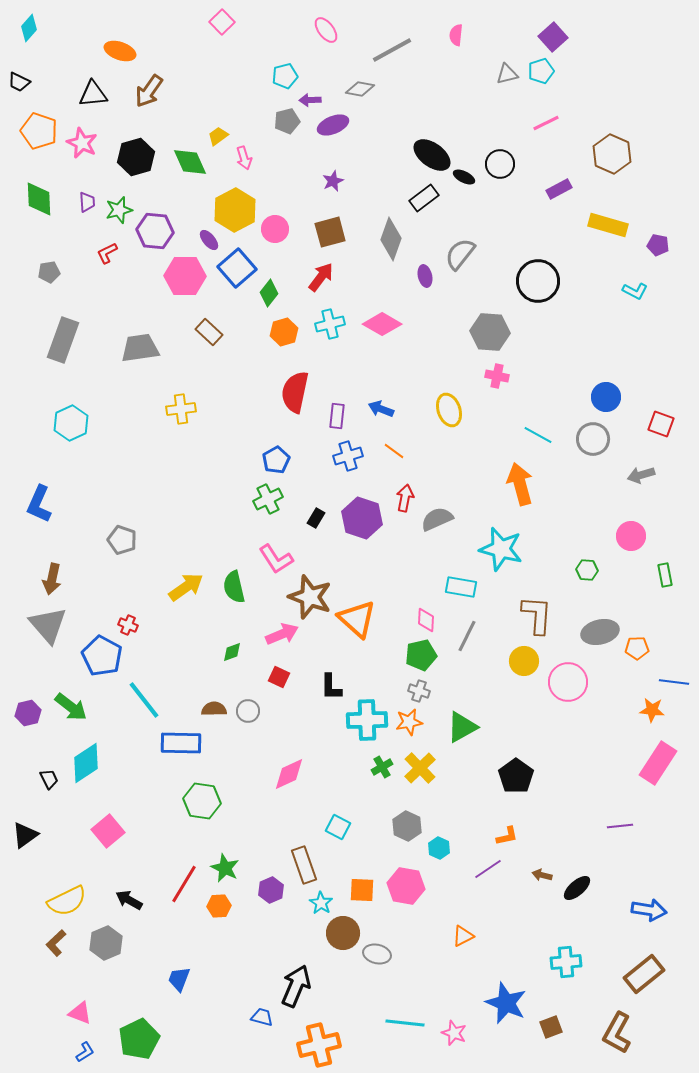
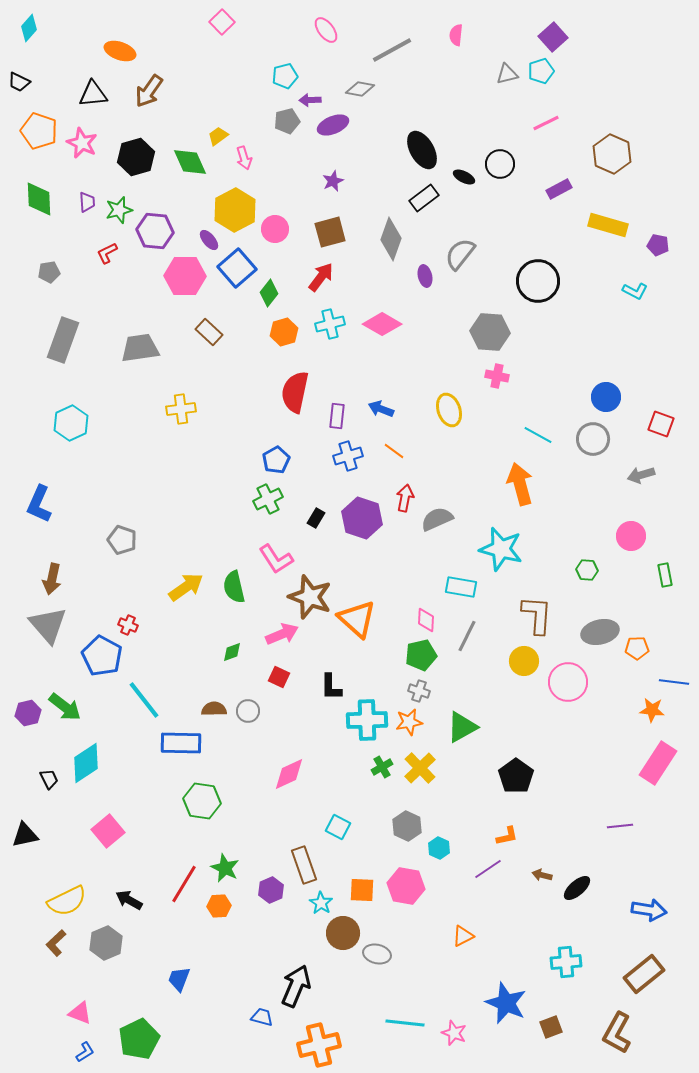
black ellipse at (432, 155): moved 10 px left, 5 px up; rotated 24 degrees clockwise
green arrow at (71, 707): moved 6 px left
black triangle at (25, 835): rotated 24 degrees clockwise
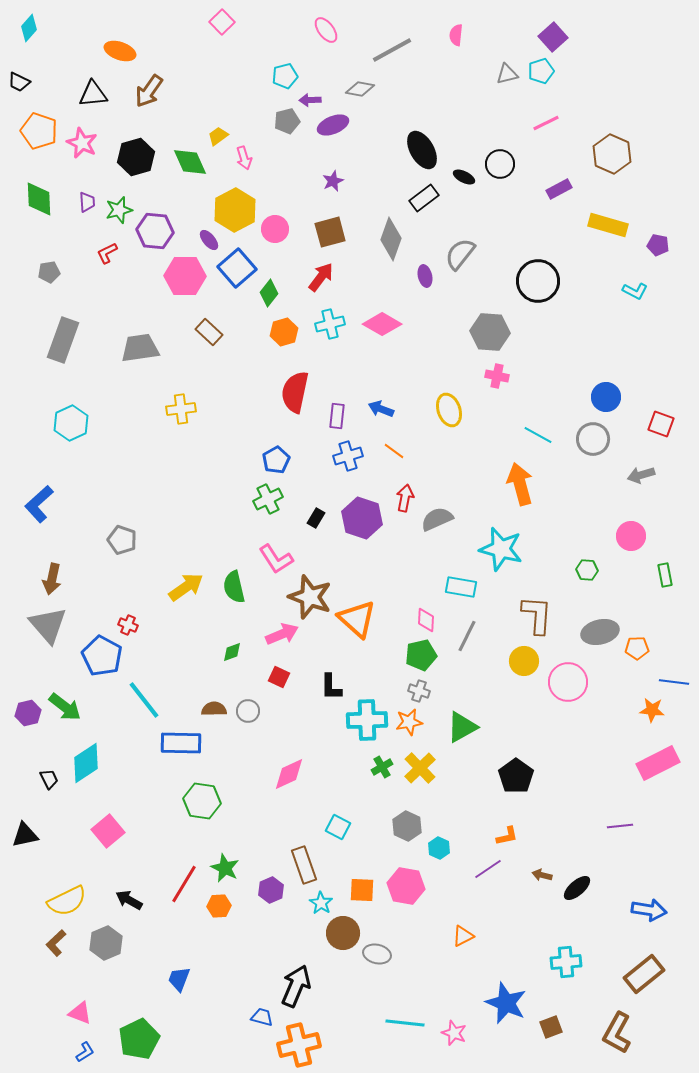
blue L-shape at (39, 504): rotated 24 degrees clockwise
pink rectangle at (658, 763): rotated 30 degrees clockwise
orange cross at (319, 1045): moved 20 px left
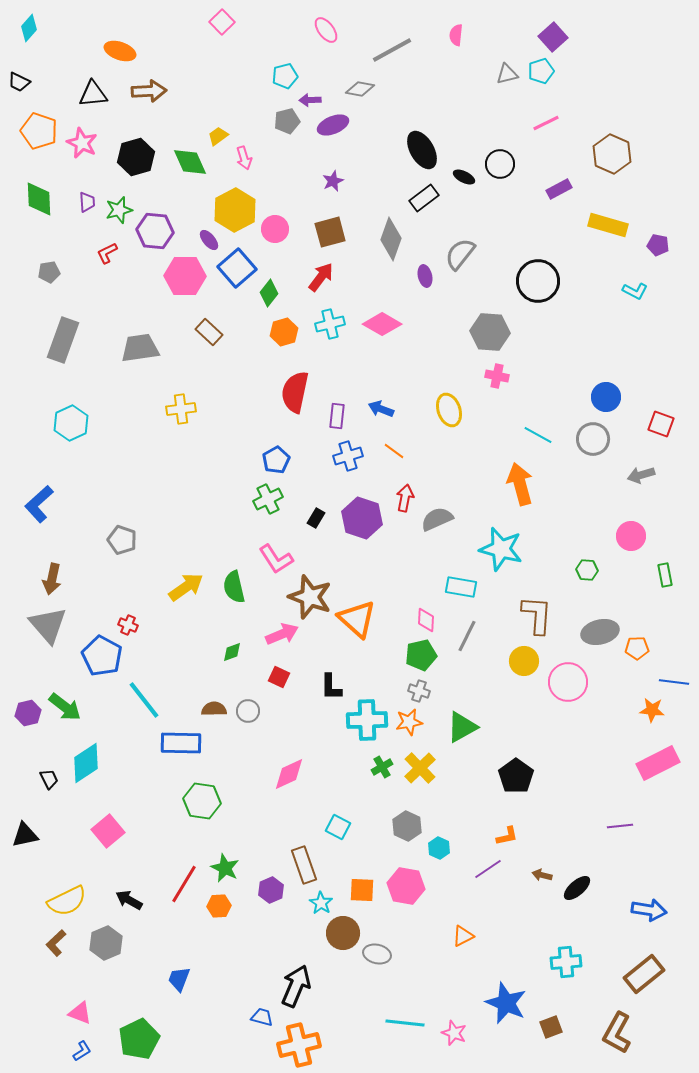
brown arrow at (149, 91): rotated 128 degrees counterclockwise
blue L-shape at (85, 1052): moved 3 px left, 1 px up
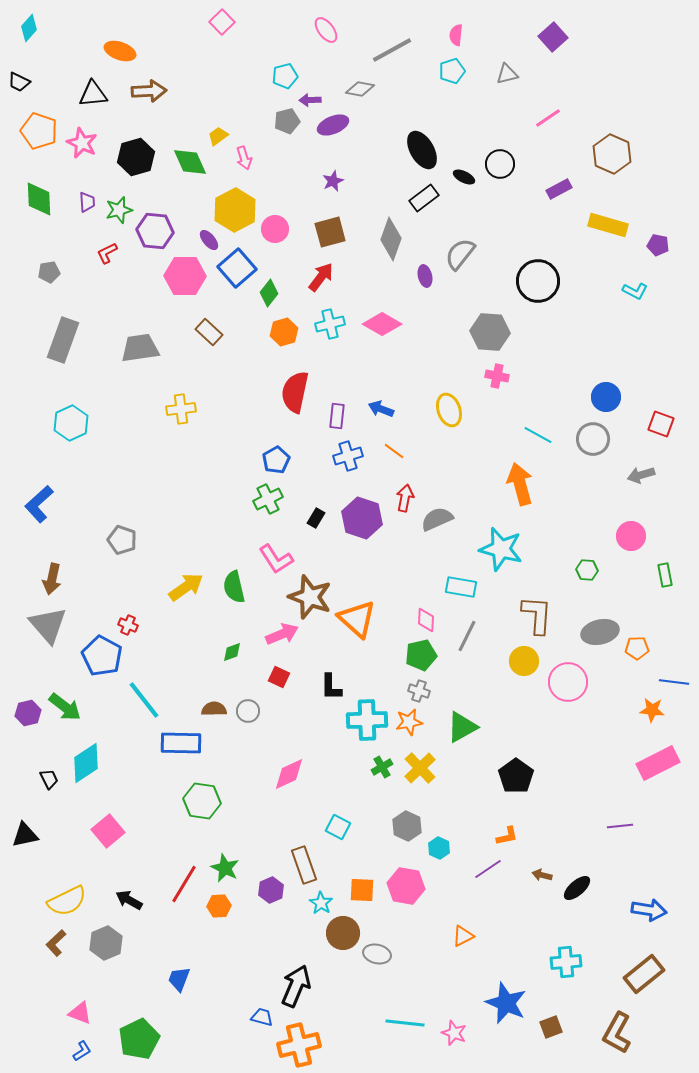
cyan pentagon at (541, 71): moved 89 px left
pink line at (546, 123): moved 2 px right, 5 px up; rotated 8 degrees counterclockwise
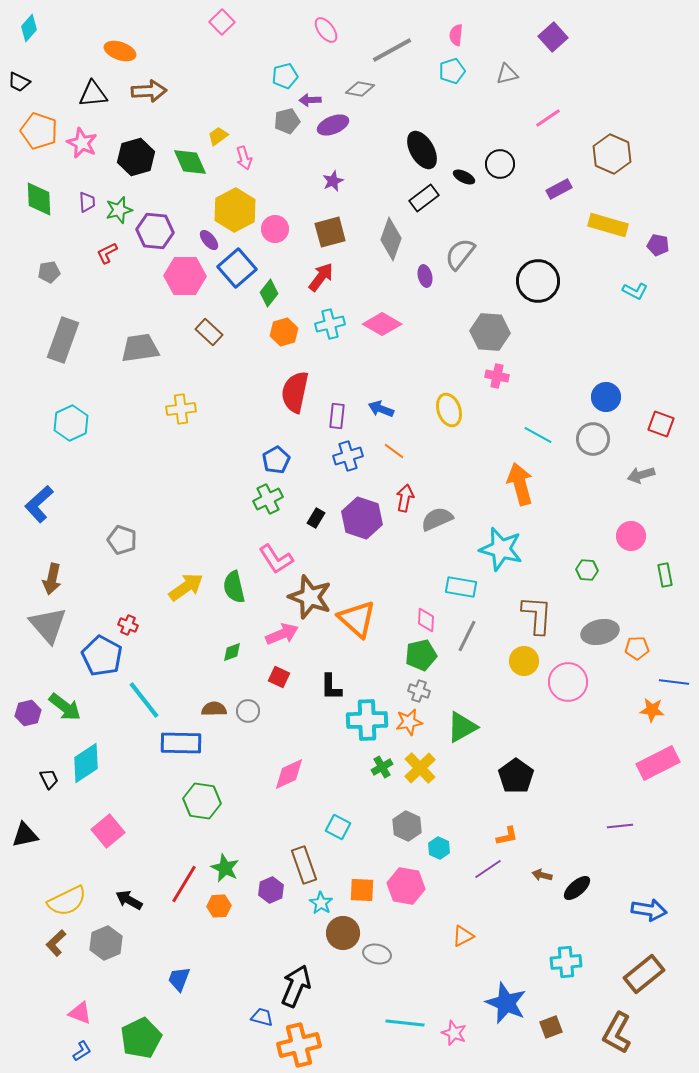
green pentagon at (139, 1039): moved 2 px right, 1 px up
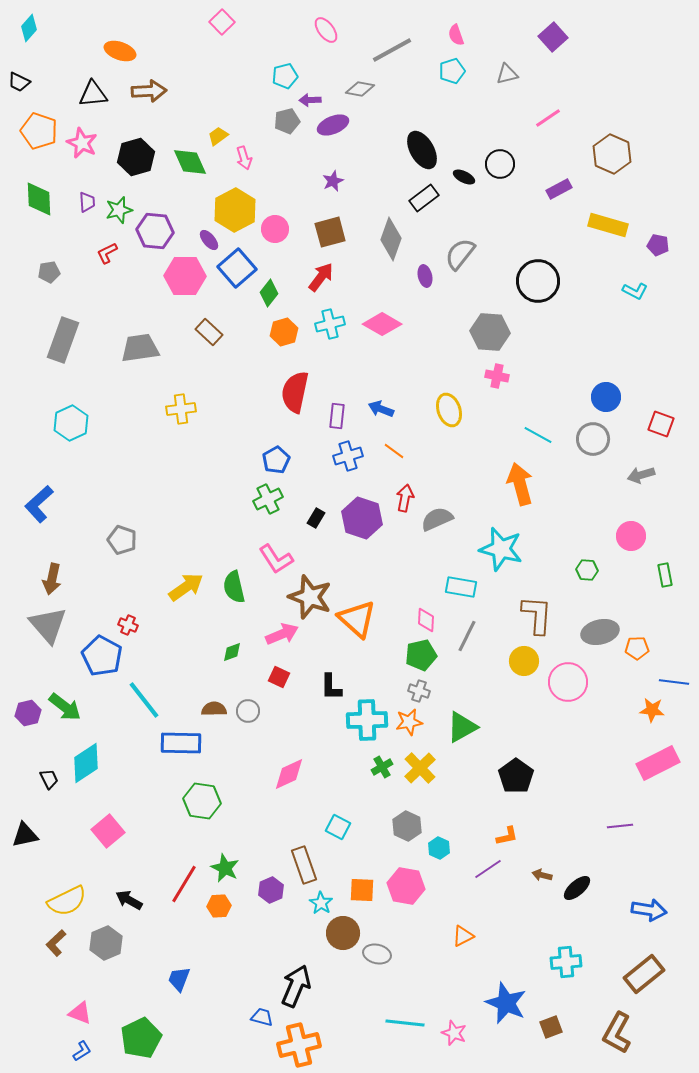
pink semicircle at (456, 35): rotated 25 degrees counterclockwise
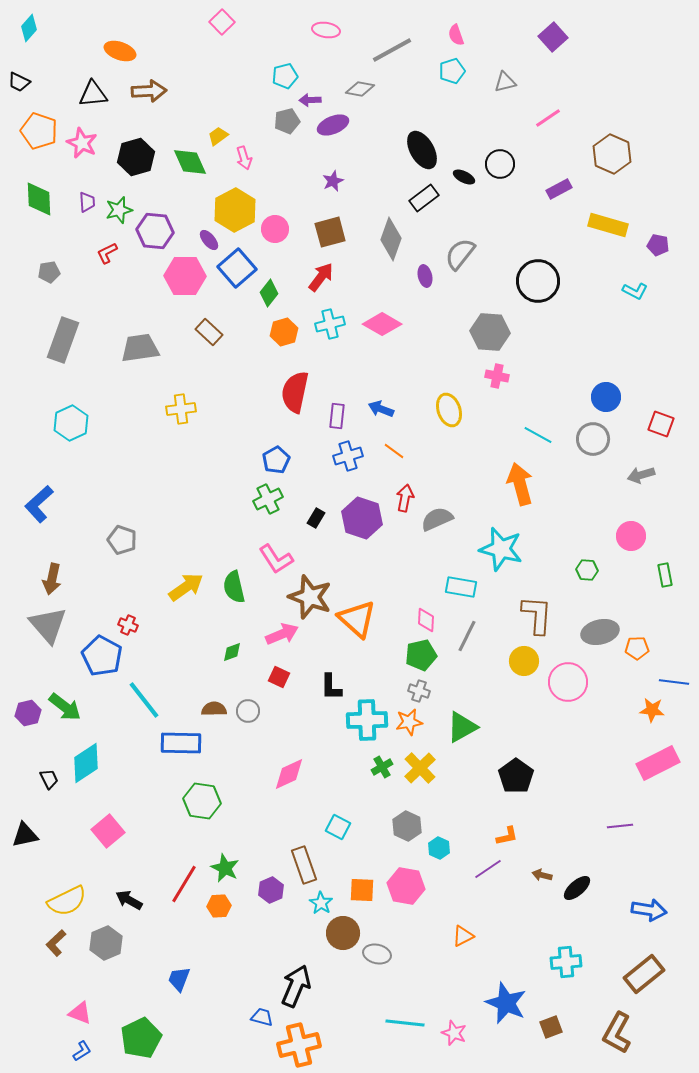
pink ellipse at (326, 30): rotated 44 degrees counterclockwise
gray triangle at (507, 74): moved 2 px left, 8 px down
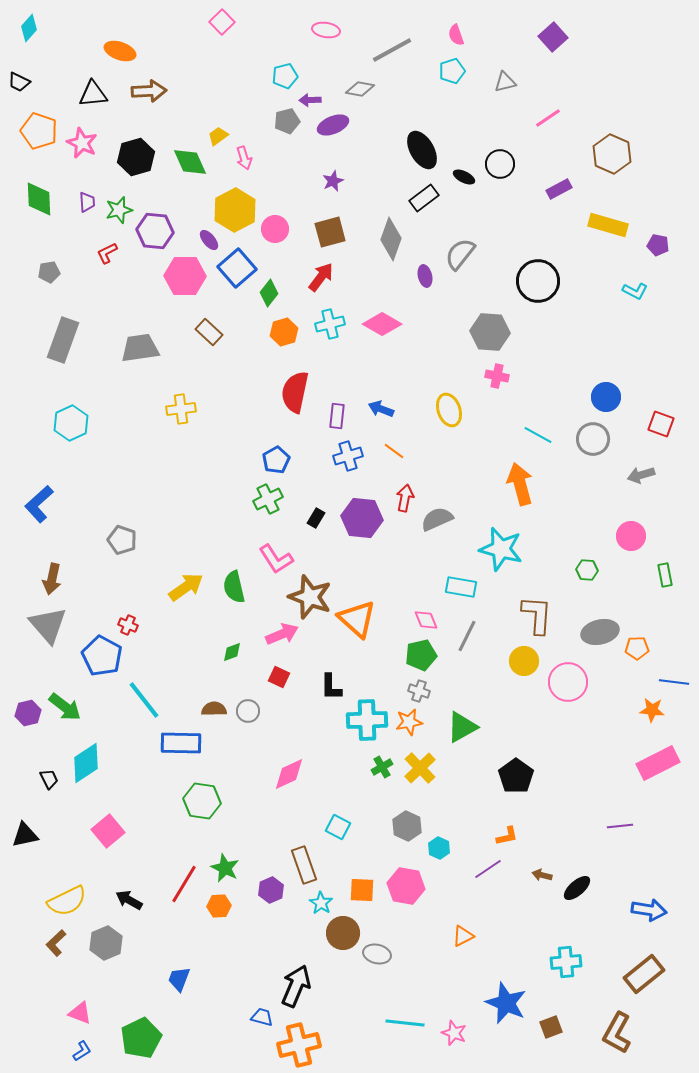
purple hexagon at (362, 518): rotated 12 degrees counterclockwise
pink diamond at (426, 620): rotated 25 degrees counterclockwise
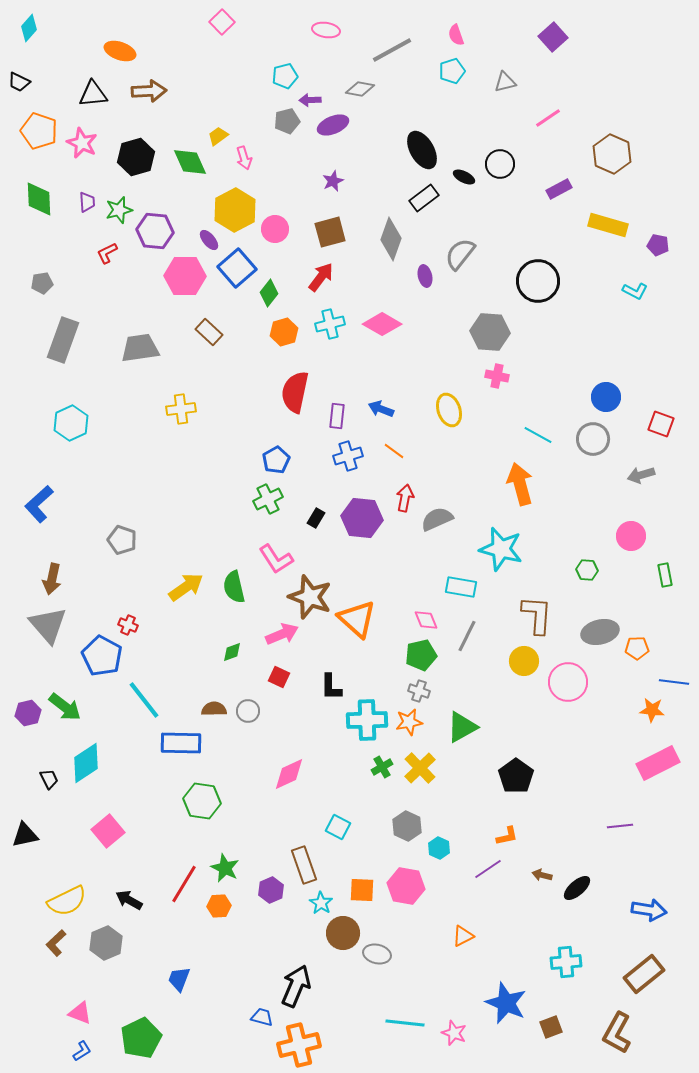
gray pentagon at (49, 272): moved 7 px left, 11 px down
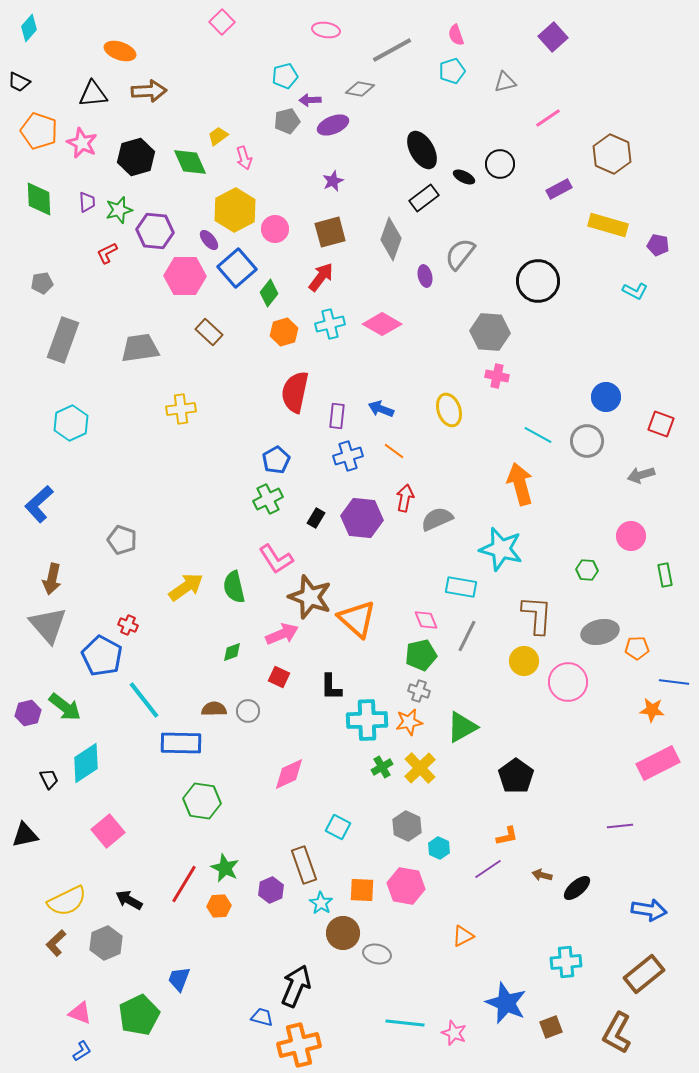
gray circle at (593, 439): moved 6 px left, 2 px down
green pentagon at (141, 1038): moved 2 px left, 23 px up
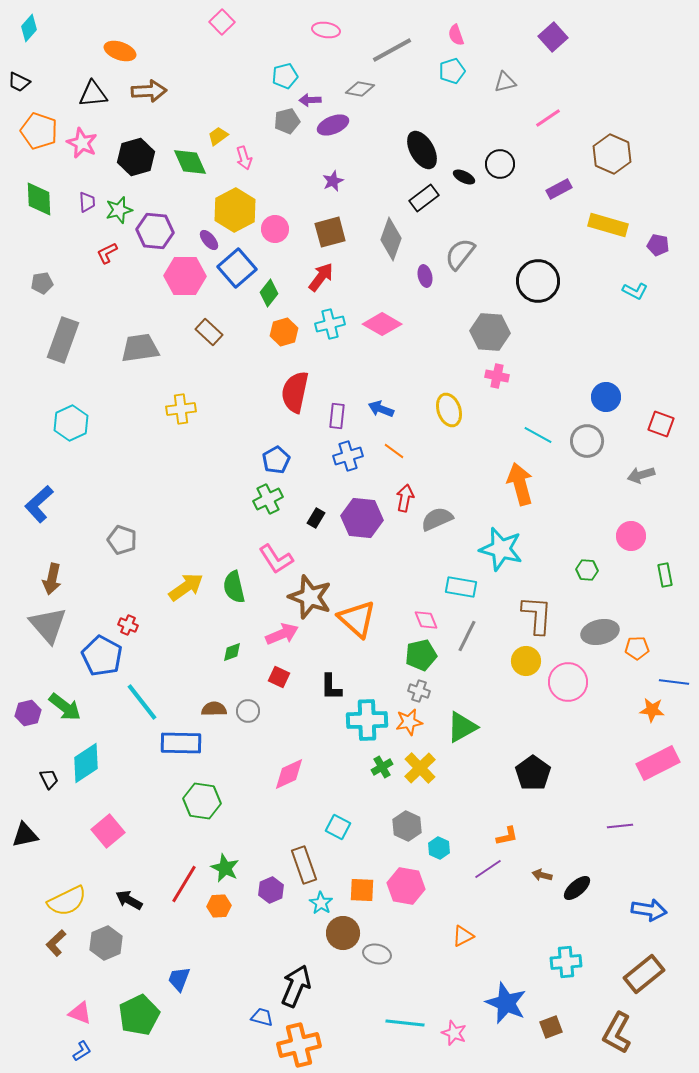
yellow circle at (524, 661): moved 2 px right
cyan line at (144, 700): moved 2 px left, 2 px down
black pentagon at (516, 776): moved 17 px right, 3 px up
